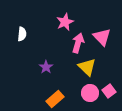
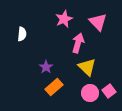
pink star: moved 1 px left, 3 px up
pink triangle: moved 4 px left, 15 px up
orange rectangle: moved 1 px left, 12 px up
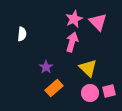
pink star: moved 10 px right
pink arrow: moved 6 px left, 1 px up
yellow triangle: moved 1 px right, 1 px down
orange rectangle: moved 1 px down
pink square: rotated 24 degrees clockwise
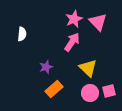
pink arrow: rotated 18 degrees clockwise
purple star: rotated 16 degrees clockwise
orange rectangle: moved 1 px down
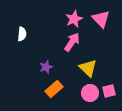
pink triangle: moved 3 px right, 3 px up
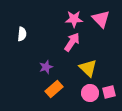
pink star: rotated 24 degrees clockwise
pink square: moved 1 px down
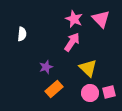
pink star: rotated 24 degrees clockwise
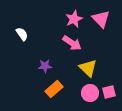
pink star: rotated 24 degrees clockwise
white semicircle: rotated 40 degrees counterclockwise
pink arrow: moved 1 px down; rotated 90 degrees clockwise
purple star: moved 1 px left, 1 px up; rotated 16 degrees clockwise
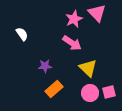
pink triangle: moved 4 px left, 6 px up
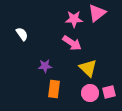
pink triangle: rotated 36 degrees clockwise
pink star: rotated 24 degrees clockwise
orange rectangle: rotated 42 degrees counterclockwise
